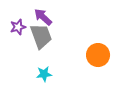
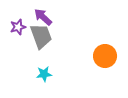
orange circle: moved 7 px right, 1 px down
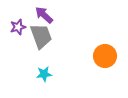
purple arrow: moved 1 px right, 2 px up
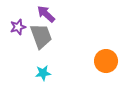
purple arrow: moved 2 px right, 1 px up
orange circle: moved 1 px right, 5 px down
cyan star: moved 1 px left, 1 px up
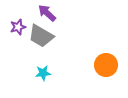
purple arrow: moved 1 px right, 1 px up
gray trapezoid: rotated 140 degrees clockwise
orange circle: moved 4 px down
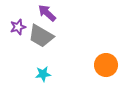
cyan star: moved 1 px down
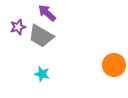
orange circle: moved 8 px right
cyan star: moved 1 px left; rotated 21 degrees clockwise
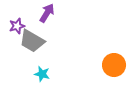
purple arrow: rotated 78 degrees clockwise
purple star: moved 1 px left, 1 px up
gray trapezoid: moved 9 px left, 5 px down
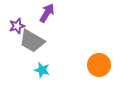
orange circle: moved 15 px left
cyan star: moved 4 px up
